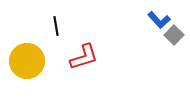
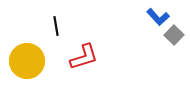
blue L-shape: moved 1 px left, 3 px up
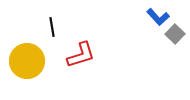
black line: moved 4 px left, 1 px down
gray square: moved 1 px right, 1 px up
red L-shape: moved 3 px left, 2 px up
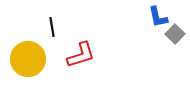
blue L-shape: rotated 30 degrees clockwise
yellow circle: moved 1 px right, 2 px up
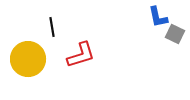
gray square: rotated 18 degrees counterclockwise
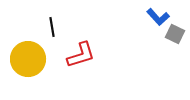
blue L-shape: rotated 30 degrees counterclockwise
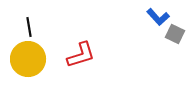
black line: moved 23 px left
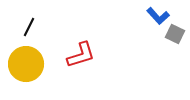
blue L-shape: moved 1 px up
black line: rotated 36 degrees clockwise
yellow circle: moved 2 px left, 5 px down
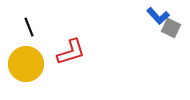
black line: rotated 48 degrees counterclockwise
gray square: moved 4 px left, 6 px up
red L-shape: moved 10 px left, 3 px up
